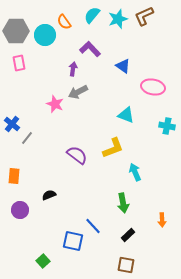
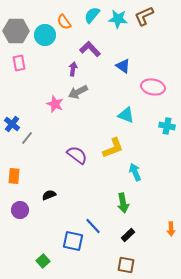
cyan star: rotated 24 degrees clockwise
orange arrow: moved 9 px right, 9 px down
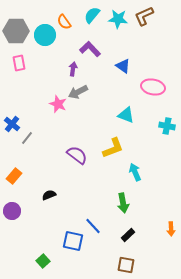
pink star: moved 3 px right
orange rectangle: rotated 35 degrees clockwise
purple circle: moved 8 px left, 1 px down
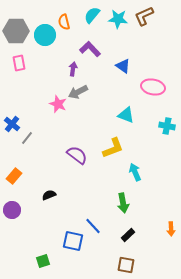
orange semicircle: rotated 21 degrees clockwise
purple circle: moved 1 px up
green square: rotated 24 degrees clockwise
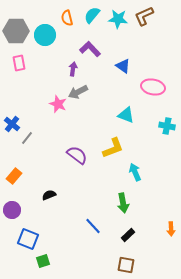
orange semicircle: moved 3 px right, 4 px up
blue square: moved 45 px left, 2 px up; rotated 10 degrees clockwise
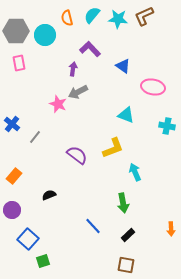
gray line: moved 8 px right, 1 px up
blue square: rotated 20 degrees clockwise
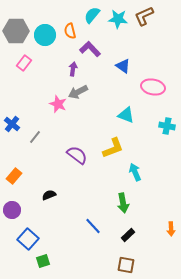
orange semicircle: moved 3 px right, 13 px down
pink rectangle: moved 5 px right; rotated 49 degrees clockwise
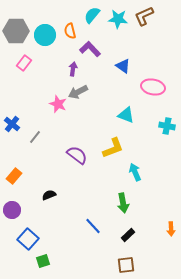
brown square: rotated 18 degrees counterclockwise
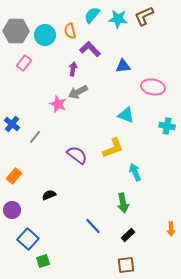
blue triangle: rotated 42 degrees counterclockwise
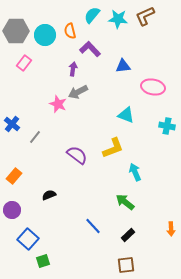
brown L-shape: moved 1 px right
green arrow: moved 2 px right, 1 px up; rotated 138 degrees clockwise
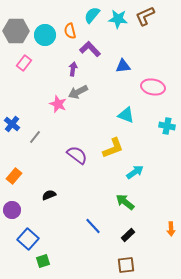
cyan arrow: rotated 78 degrees clockwise
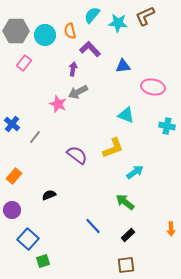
cyan star: moved 4 px down
